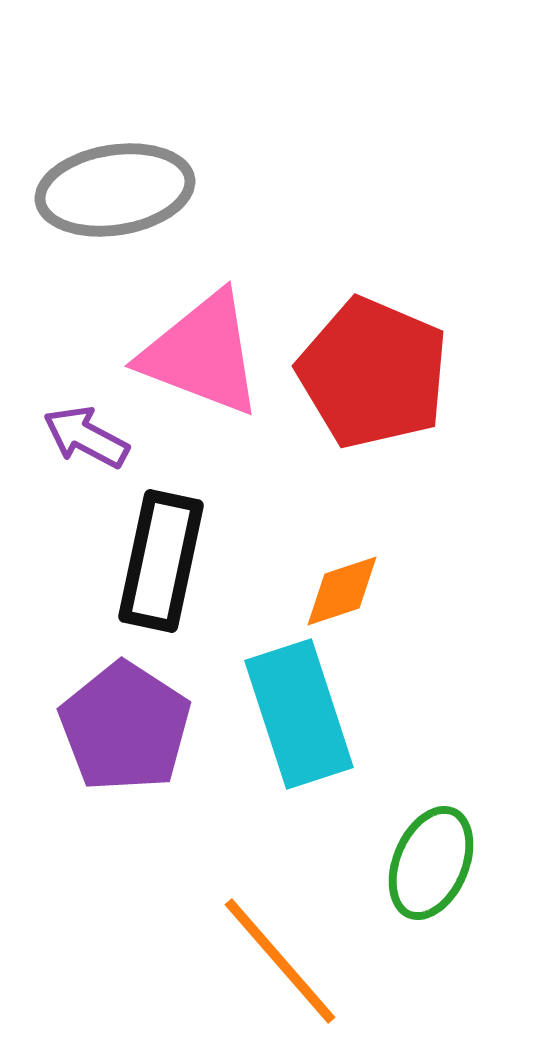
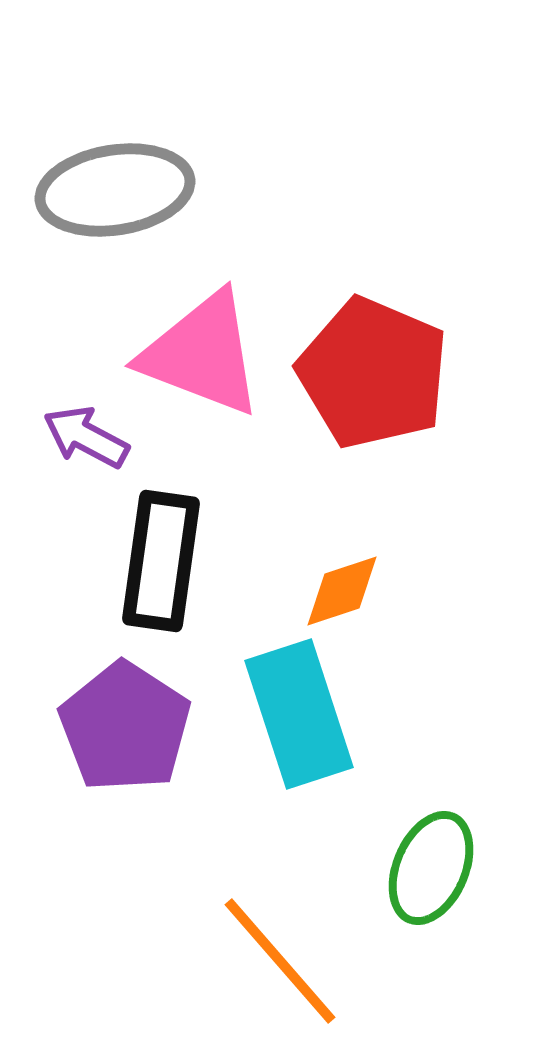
black rectangle: rotated 4 degrees counterclockwise
green ellipse: moved 5 px down
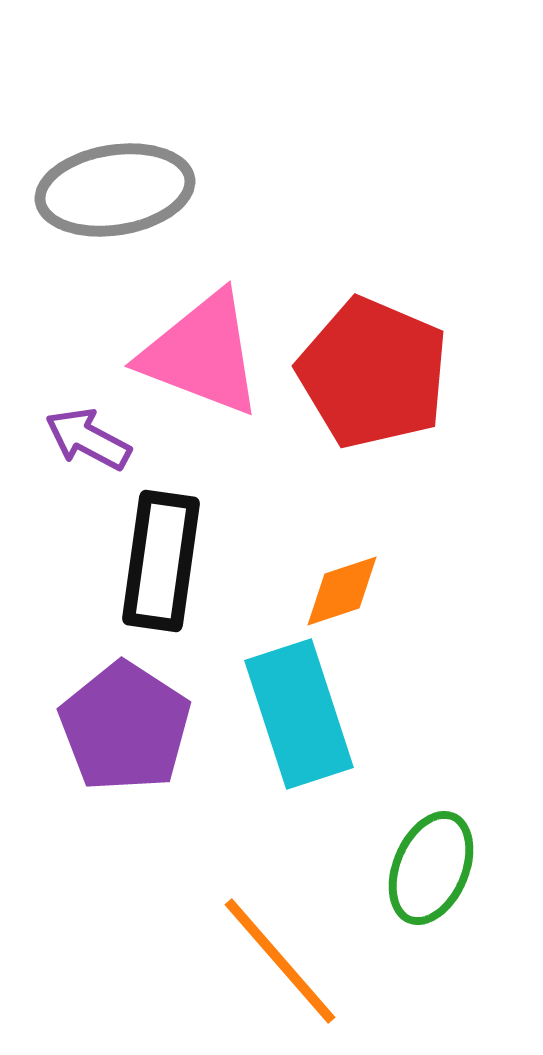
purple arrow: moved 2 px right, 2 px down
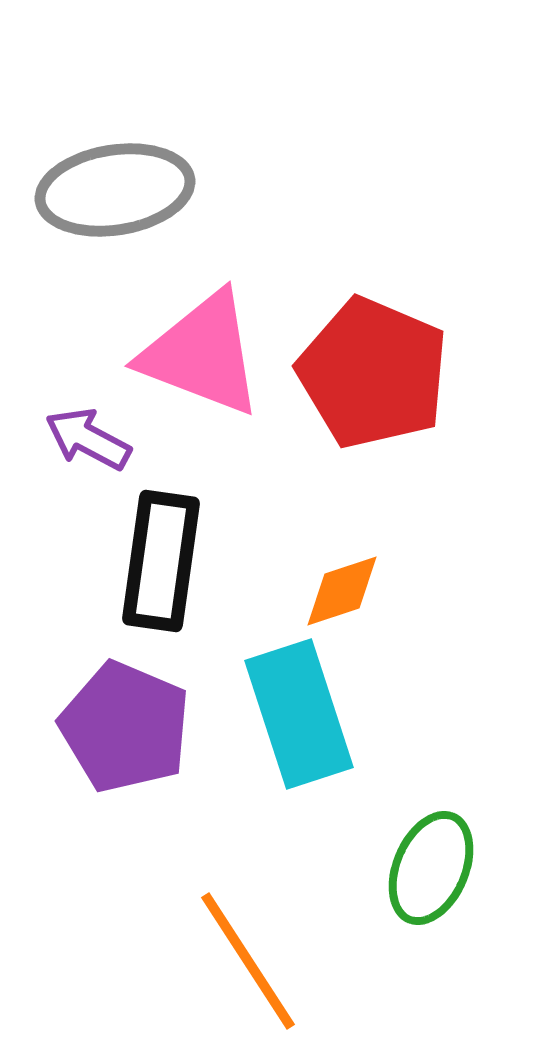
purple pentagon: rotated 10 degrees counterclockwise
orange line: moved 32 px left; rotated 8 degrees clockwise
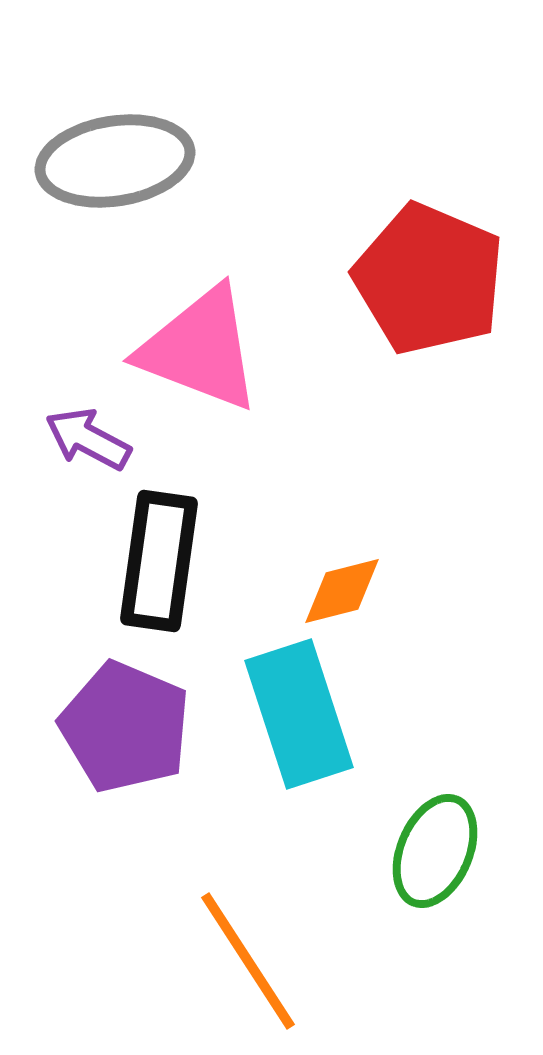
gray ellipse: moved 29 px up
pink triangle: moved 2 px left, 5 px up
red pentagon: moved 56 px right, 94 px up
black rectangle: moved 2 px left
orange diamond: rotated 4 degrees clockwise
green ellipse: moved 4 px right, 17 px up
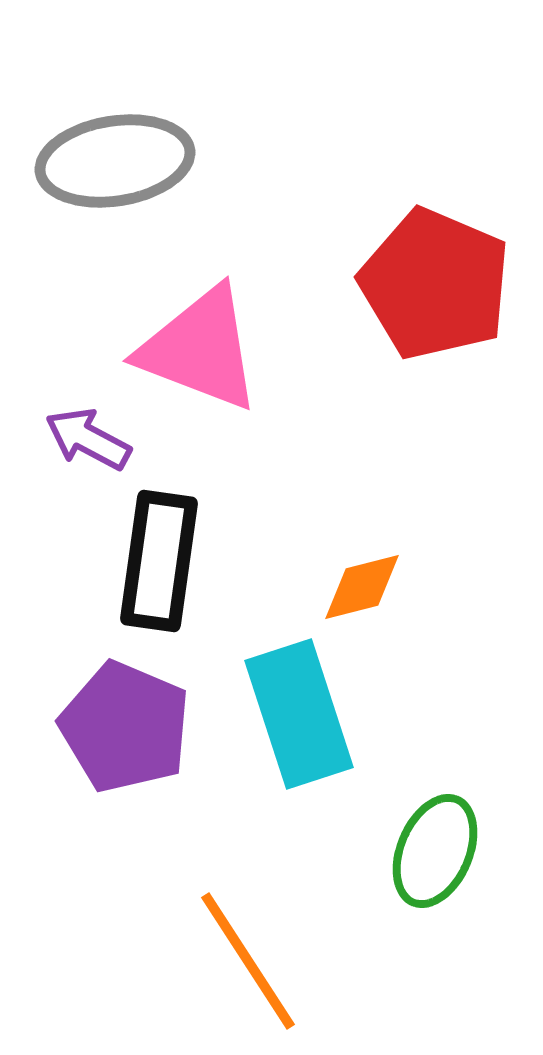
red pentagon: moved 6 px right, 5 px down
orange diamond: moved 20 px right, 4 px up
